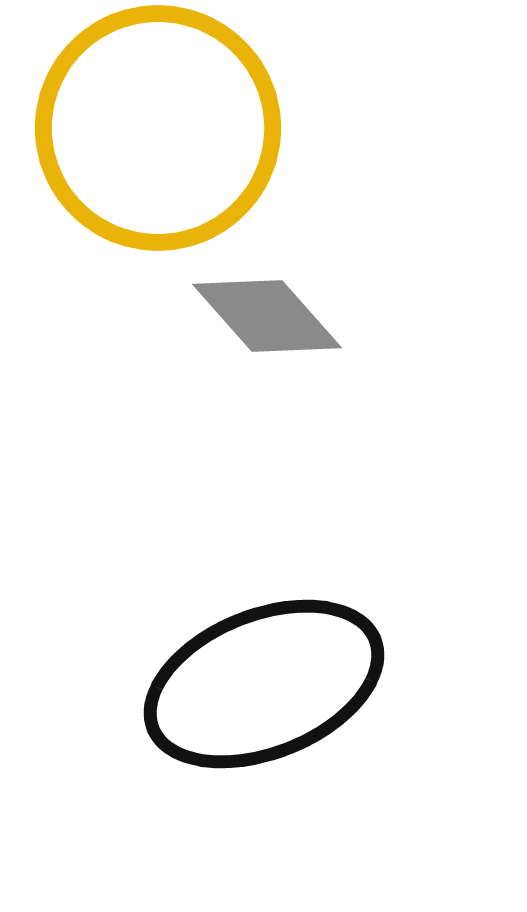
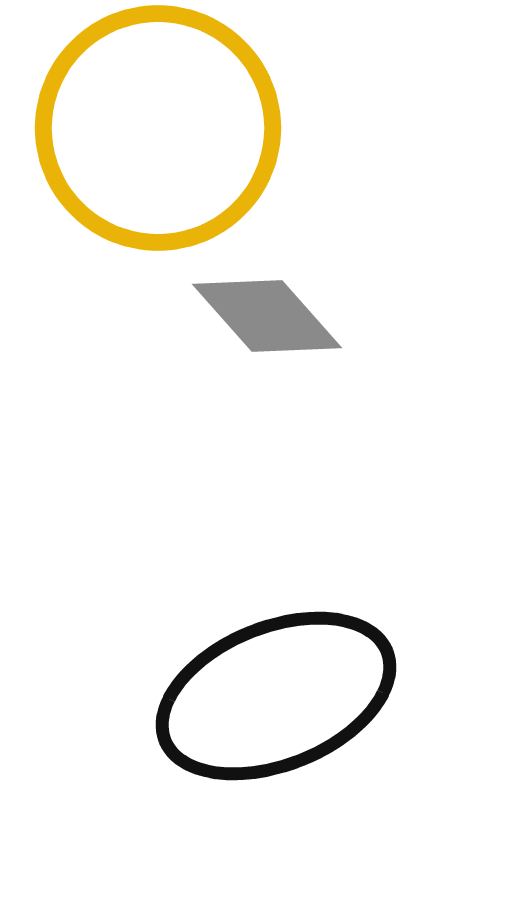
black ellipse: moved 12 px right, 12 px down
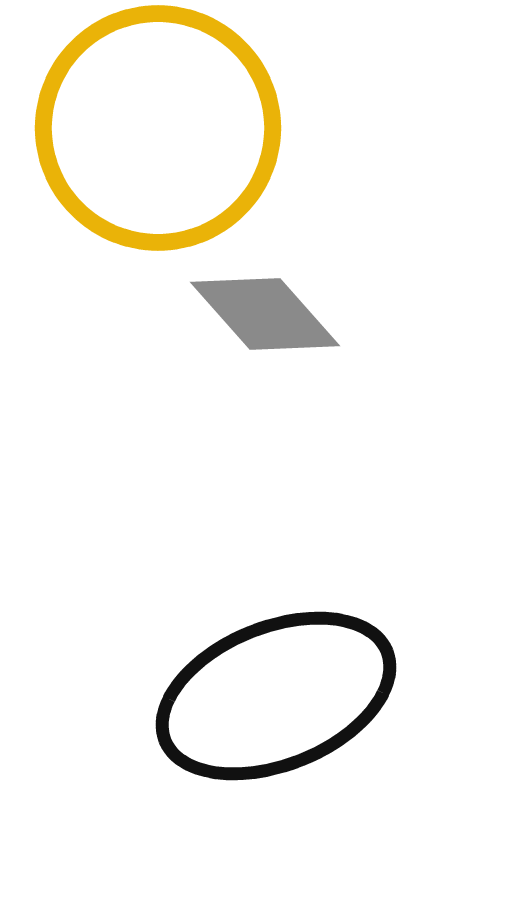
gray diamond: moved 2 px left, 2 px up
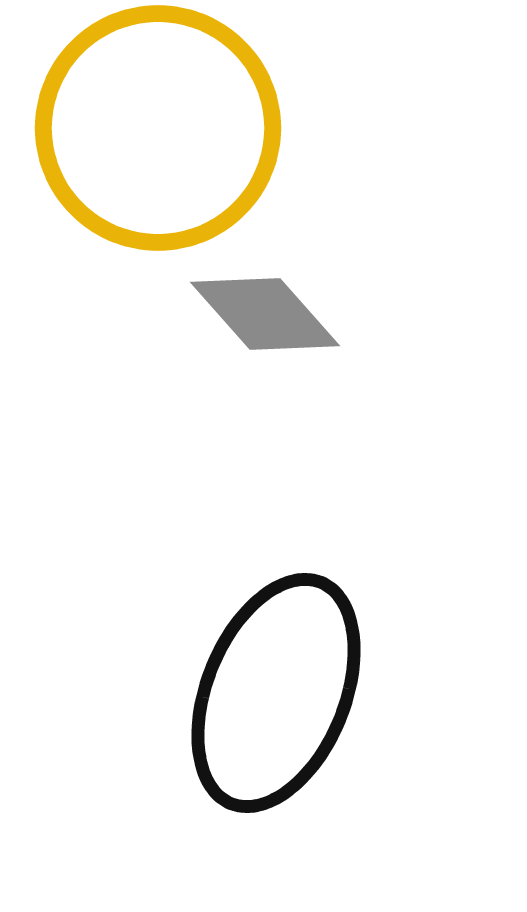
black ellipse: moved 3 px up; rotated 46 degrees counterclockwise
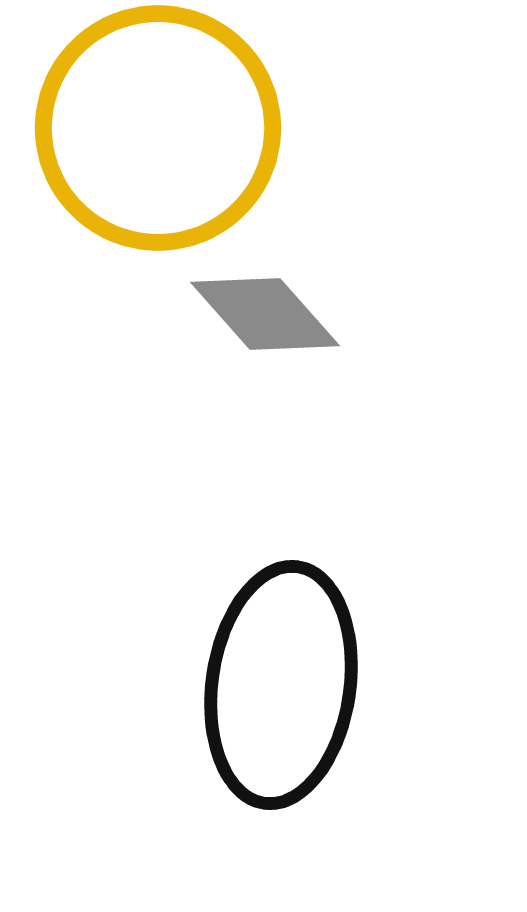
black ellipse: moved 5 px right, 8 px up; rotated 14 degrees counterclockwise
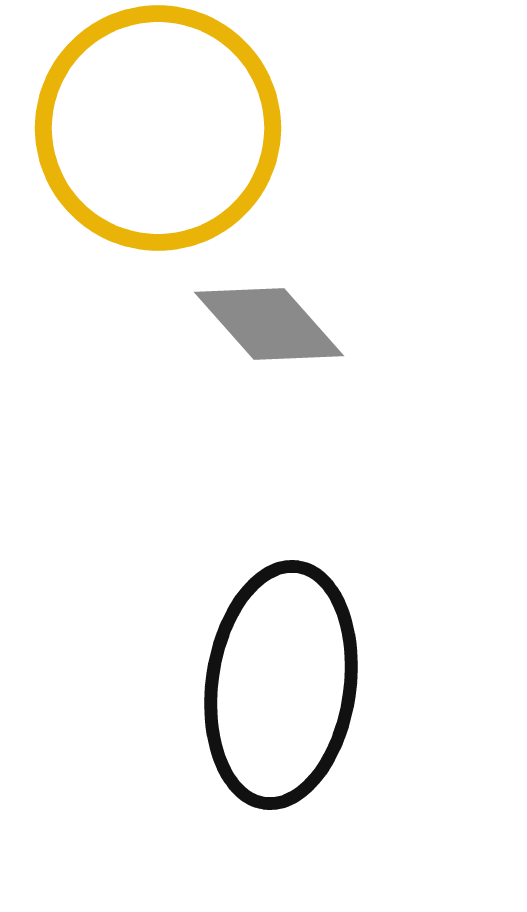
gray diamond: moved 4 px right, 10 px down
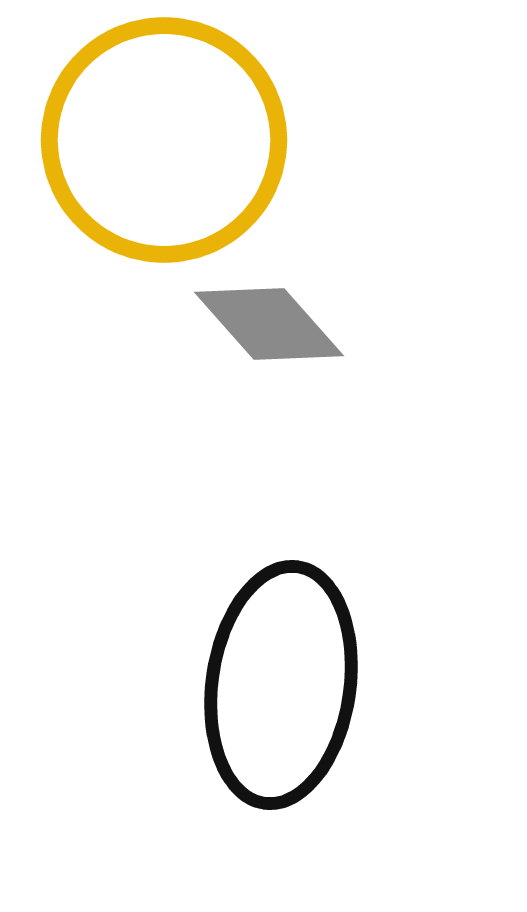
yellow circle: moved 6 px right, 12 px down
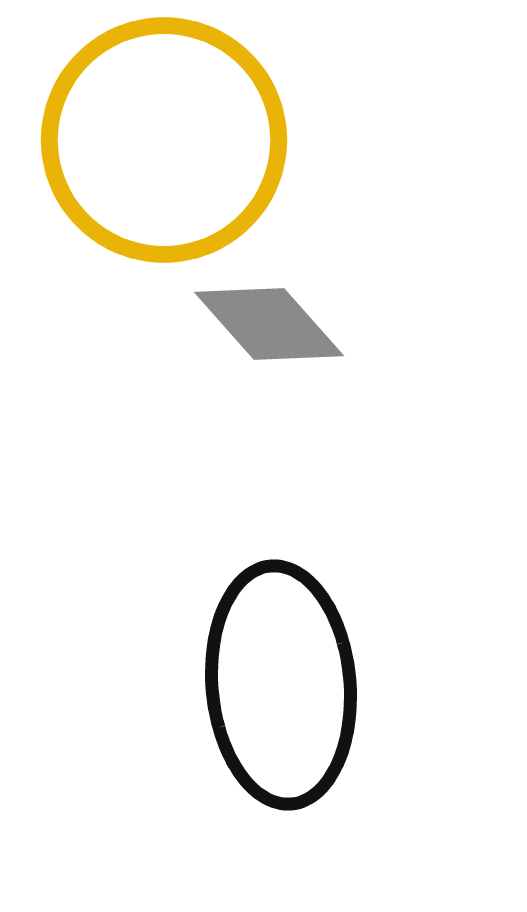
black ellipse: rotated 13 degrees counterclockwise
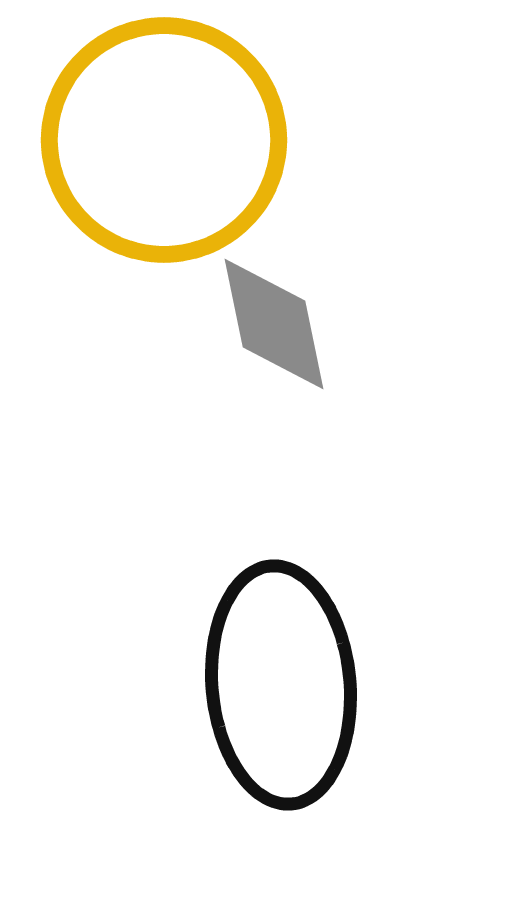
gray diamond: moved 5 px right; rotated 30 degrees clockwise
